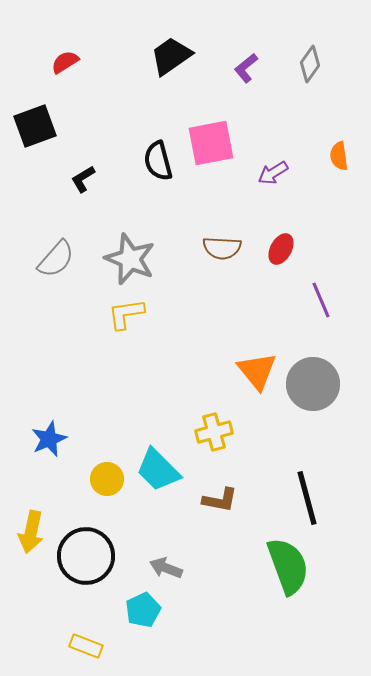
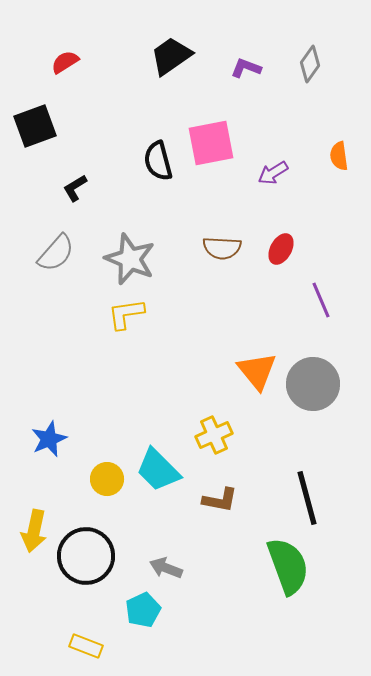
purple L-shape: rotated 60 degrees clockwise
black L-shape: moved 8 px left, 9 px down
gray semicircle: moved 6 px up
yellow cross: moved 3 px down; rotated 9 degrees counterclockwise
yellow arrow: moved 3 px right, 1 px up
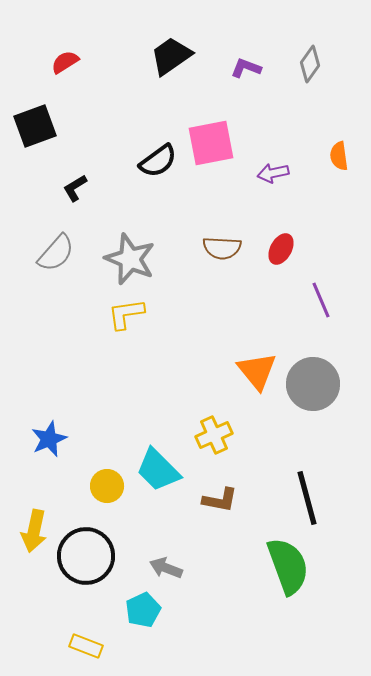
black semicircle: rotated 111 degrees counterclockwise
purple arrow: rotated 20 degrees clockwise
yellow circle: moved 7 px down
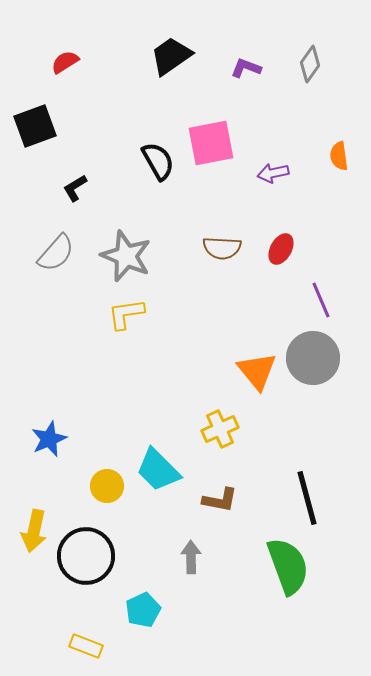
black semicircle: rotated 84 degrees counterclockwise
gray star: moved 4 px left, 3 px up
gray circle: moved 26 px up
yellow cross: moved 6 px right, 6 px up
gray arrow: moved 25 px right, 11 px up; rotated 68 degrees clockwise
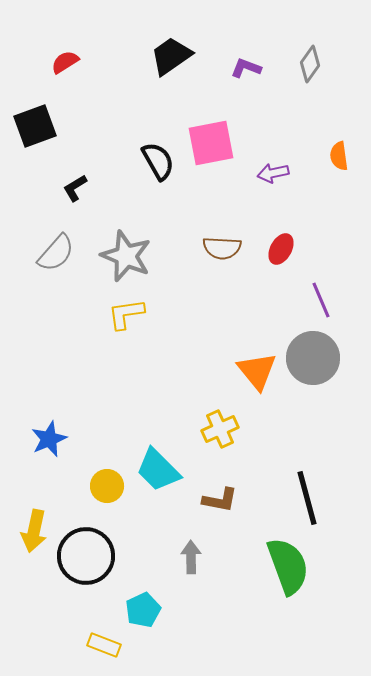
yellow rectangle: moved 18 px right, 1 px up
